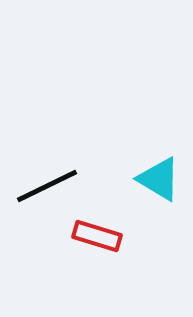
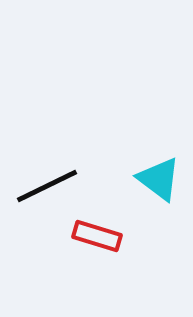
cyan triangle: rotated 6 degrees clockwise
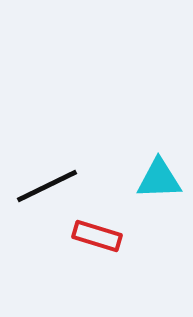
cyan triangle: rotated 39 degrees counterclockwise
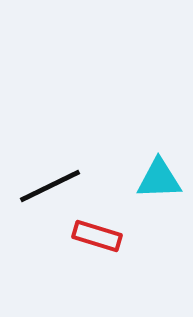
black line: moved 3 px right
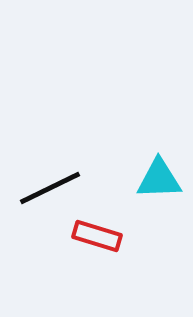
black line: moved 2 px down
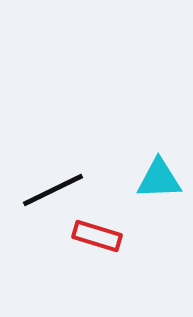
black line: moved 3 px right, 2 px down
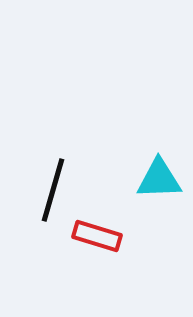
black line: rotated 48 degrees counterclockwise
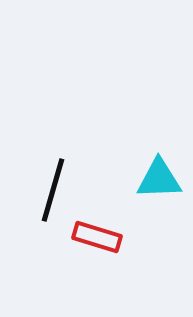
red rectangle: moved 1 px down
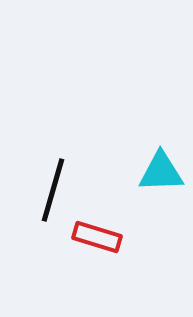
cyan triangle: moved 2 px right, 7 px up
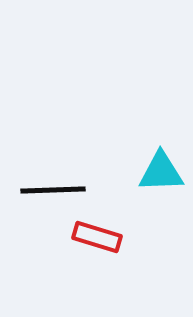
black line: rotated 72 degrees clockwise
